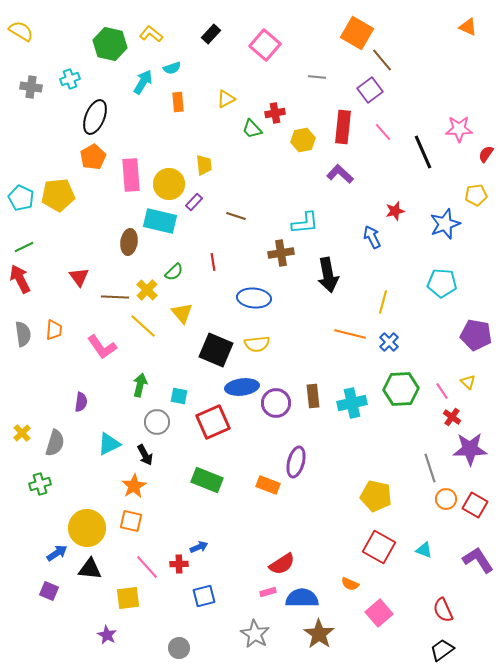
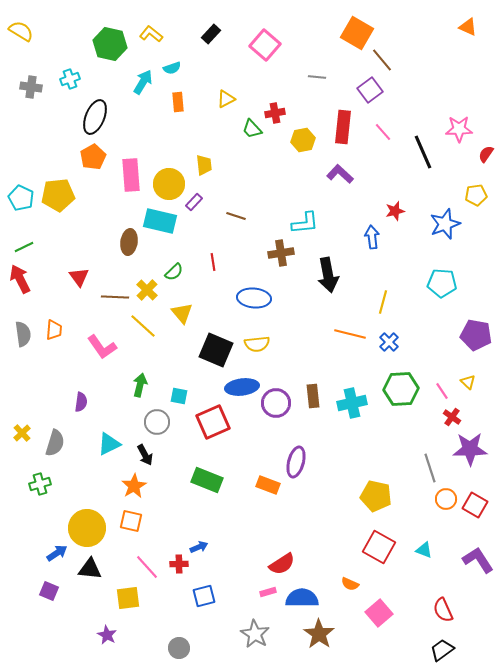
blue arrow at (372, 237): rotated 20 degrees clockwise
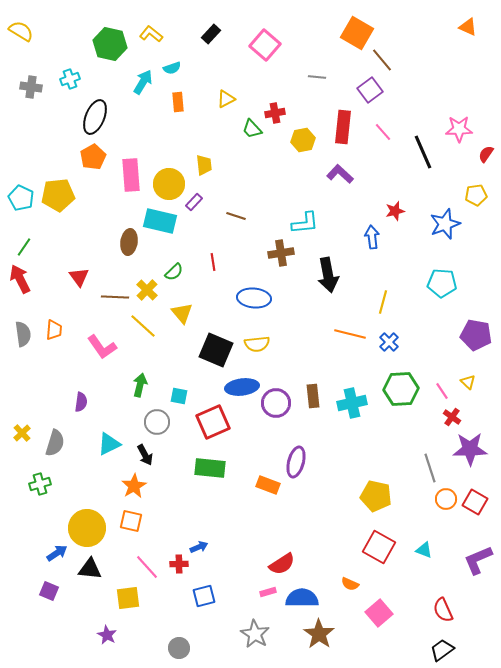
green line at (24, 247): rotated 30 degrees counterclockwise
green rectangle at (207, 480): moved 3 px right, 12 px up; rotated 16 degrees counterclockwise
red square at (475, 505): moved 3 px up
purple L-shape at (478, 560): rotated 80 degrees counterclockwise
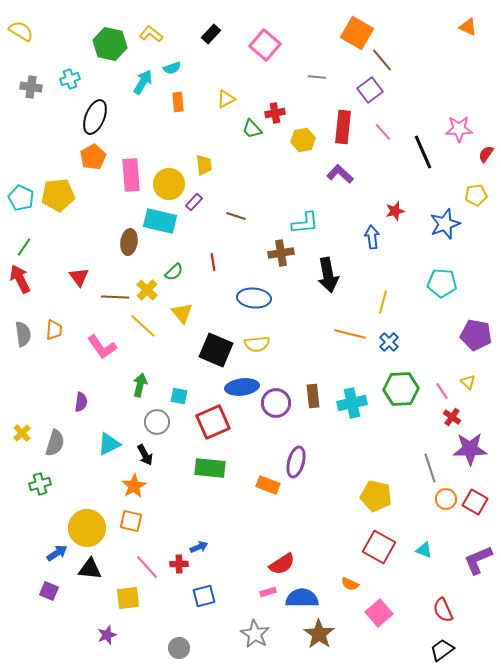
purple star at (107, 635): rotated 24 degrees clockwise
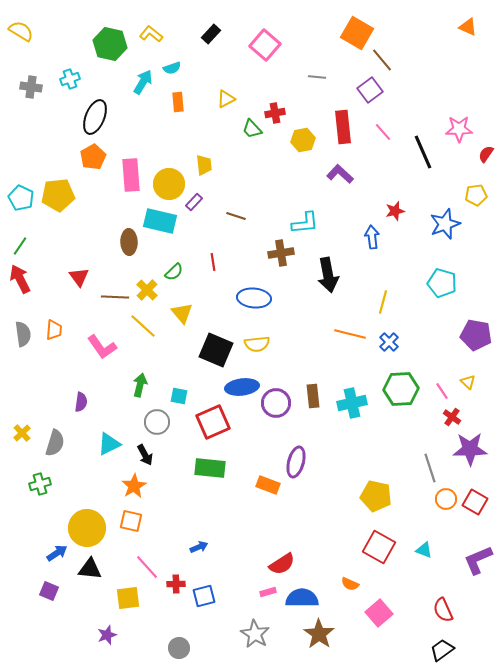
red rectangle at (343, 127): rotated 12 degrees counterclockwise
brown ellipse at (129, 242): rotated 10 degrees counterclockwise
green line at (24, 247): moved 4 px left, 1 px up
cyan pentagon at (442, 283): rotated 12 degrees clockwise
red cross at (179, 564): moved 3 px left, 20 px down
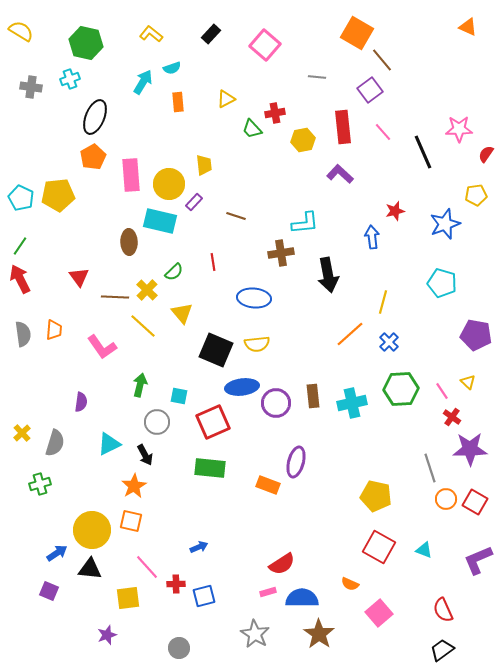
green hexagon at (110, 44): moved 24 px left, 1 px up
orange line at (350, 334): rotated 56 degrees counterclockwise
yellow circle at (87, 528): moved 5 px right, 2 px down
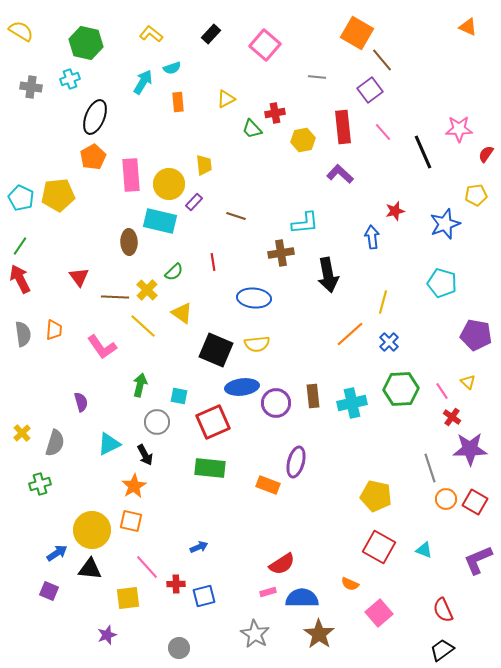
yellow triangle at (182, 313): rotated 15 degrees counterclockwise
purple semicircle at (81, 402): rotated 24 degrees counterclockwise
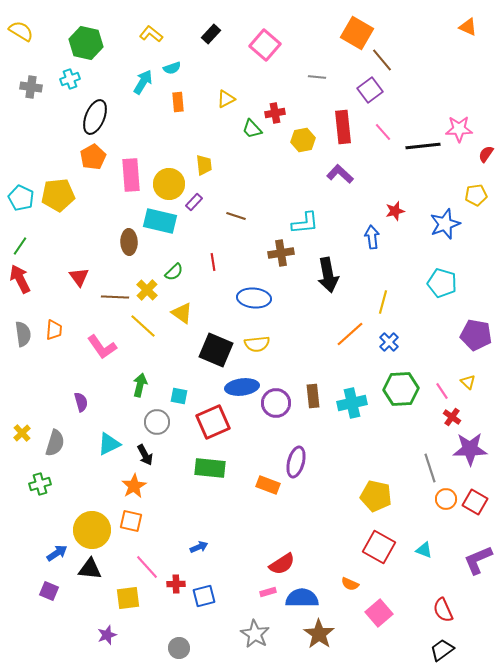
black line at (423, 152): moved 6 px up; rotated 72 degrees counterclockwise
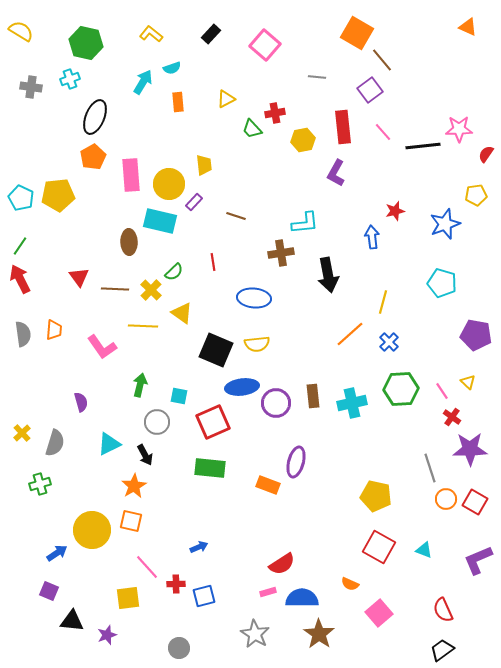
purple L-shape at (340, 174): moved 4 px left, 1 px up; rotated 104 degrees counterclockwise
yellow cross at (147, 290): moved 4 px right
brown line at (115, 297): moved 8 px up
yellow line at (143, 326): rotated 40 degrees counterclockwise
black triangle at (90, 569): moved 18 px left, 52 px down
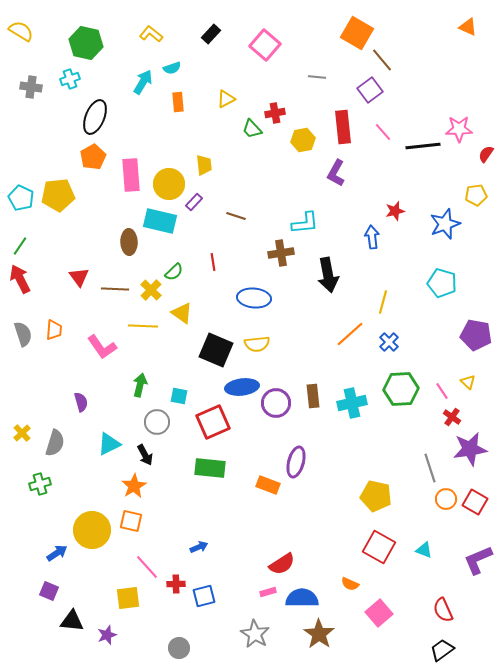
gray semicircle at (23, 334): rotated 10 degrees counterclockwise
purple star at (470, 449): rotated 8 degrees counterclockwise
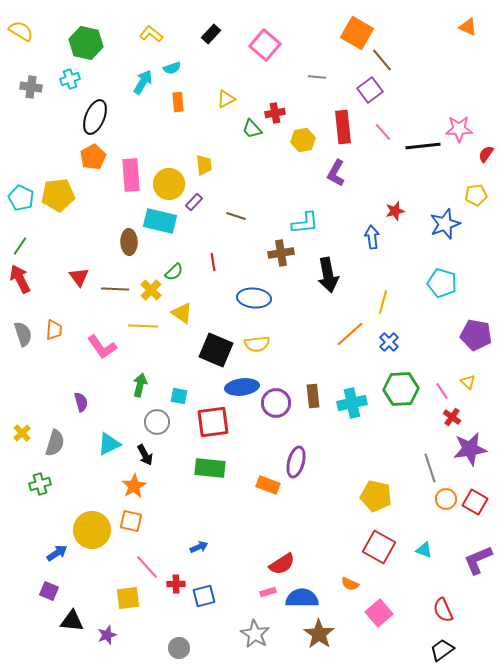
red square at (213, 422): rotated 16 degrees clockwise
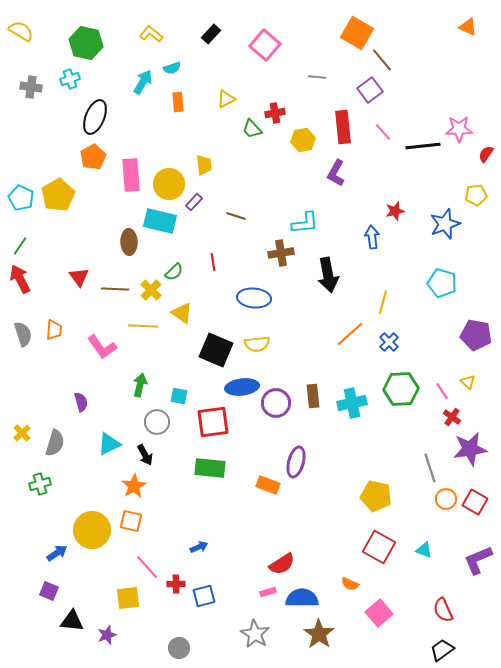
yellow pentagon at (58, 195): rotated 24 degrees counterclockwise
